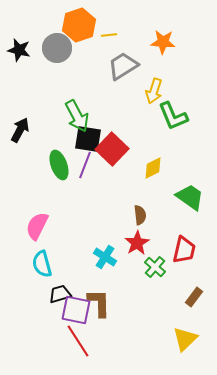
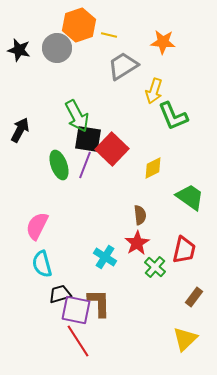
yellow line: rotated 21 degrees clockwise
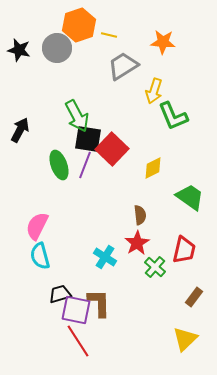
cyan semicircle: moved 2 px left, 8 px up
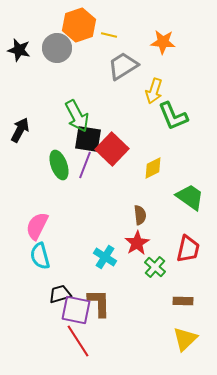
red trapezoid: moved 4 px right, 1 px up
brown rectangle: moved 11 px left, 4 px down; rotated 54 degrees clockwise
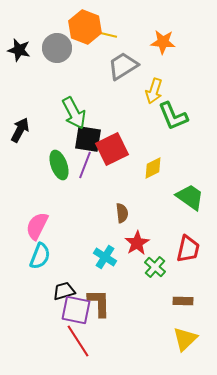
orange hexagon: moved 6 px right, 2 px down; rotated 20 degrees counterclockwise
green arrow: moved 3 px left, 3 px up
red square: rotated 20 degrees clockwise
brown semicircle: moved 18 px left, 2 px up
cyan semicircle: rotated 144 degrees counterclockwise
black trapezoid: moved 4 px right, 3 px up
